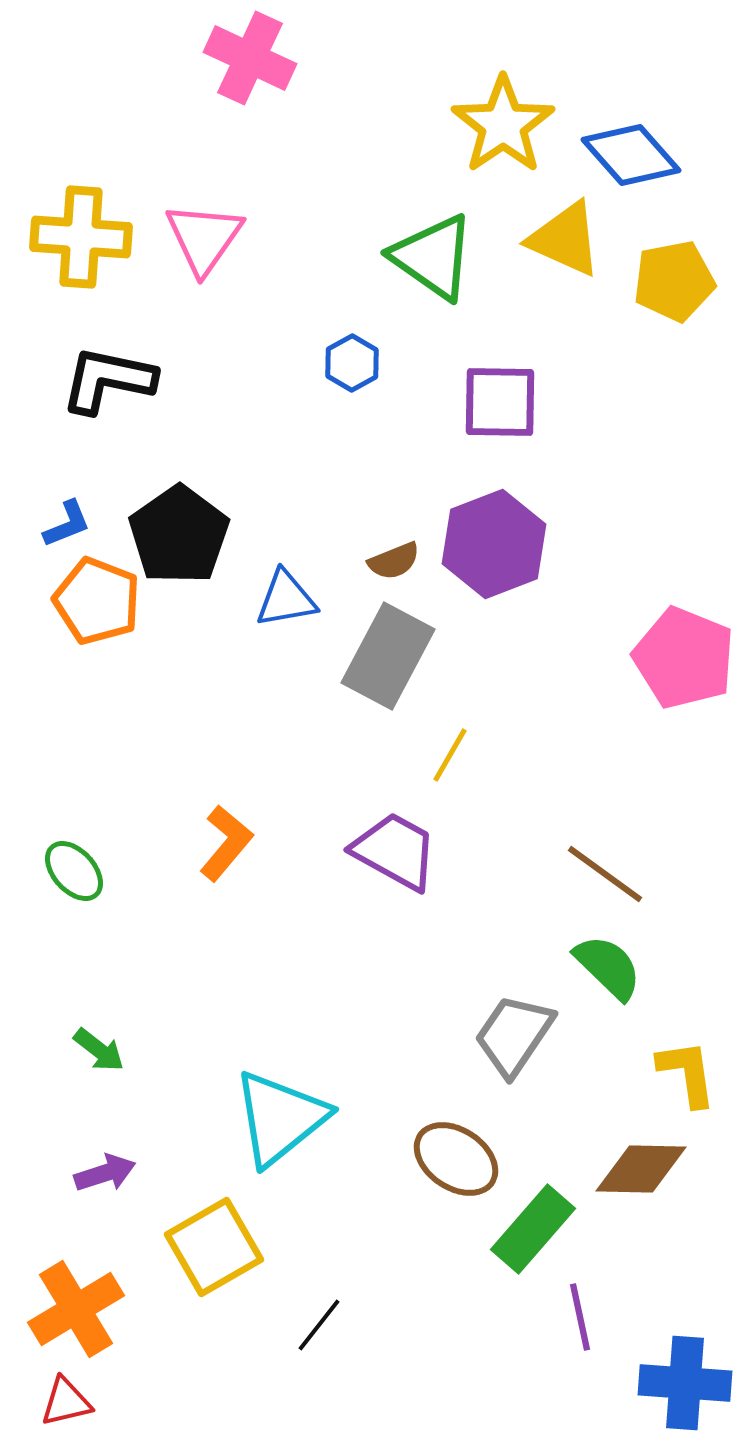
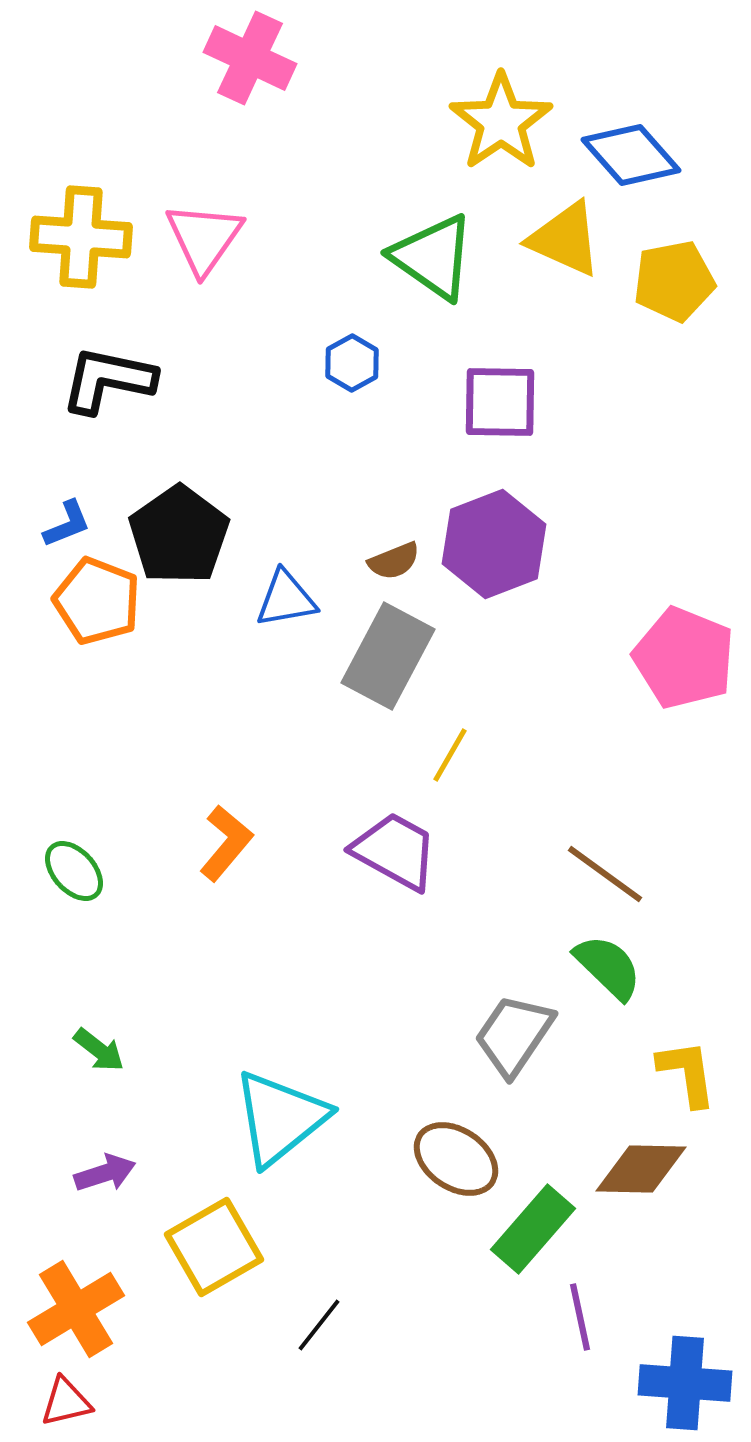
yellow star: moved 2 px left, 3 px up
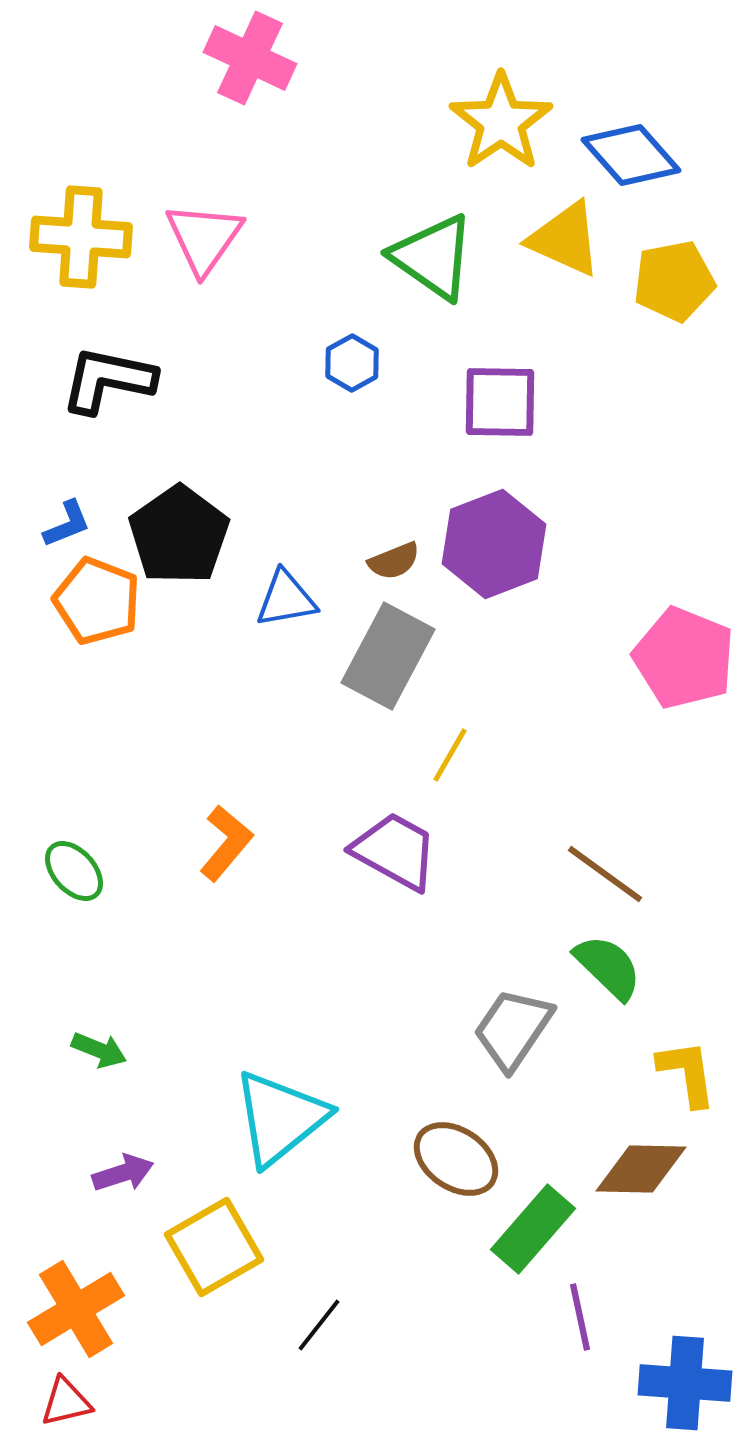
gray trapezoid: moved 1 px left, 6 px up
green arrow: rotated 16 degrees counterclockwise
purple arrow: moved 18 px right
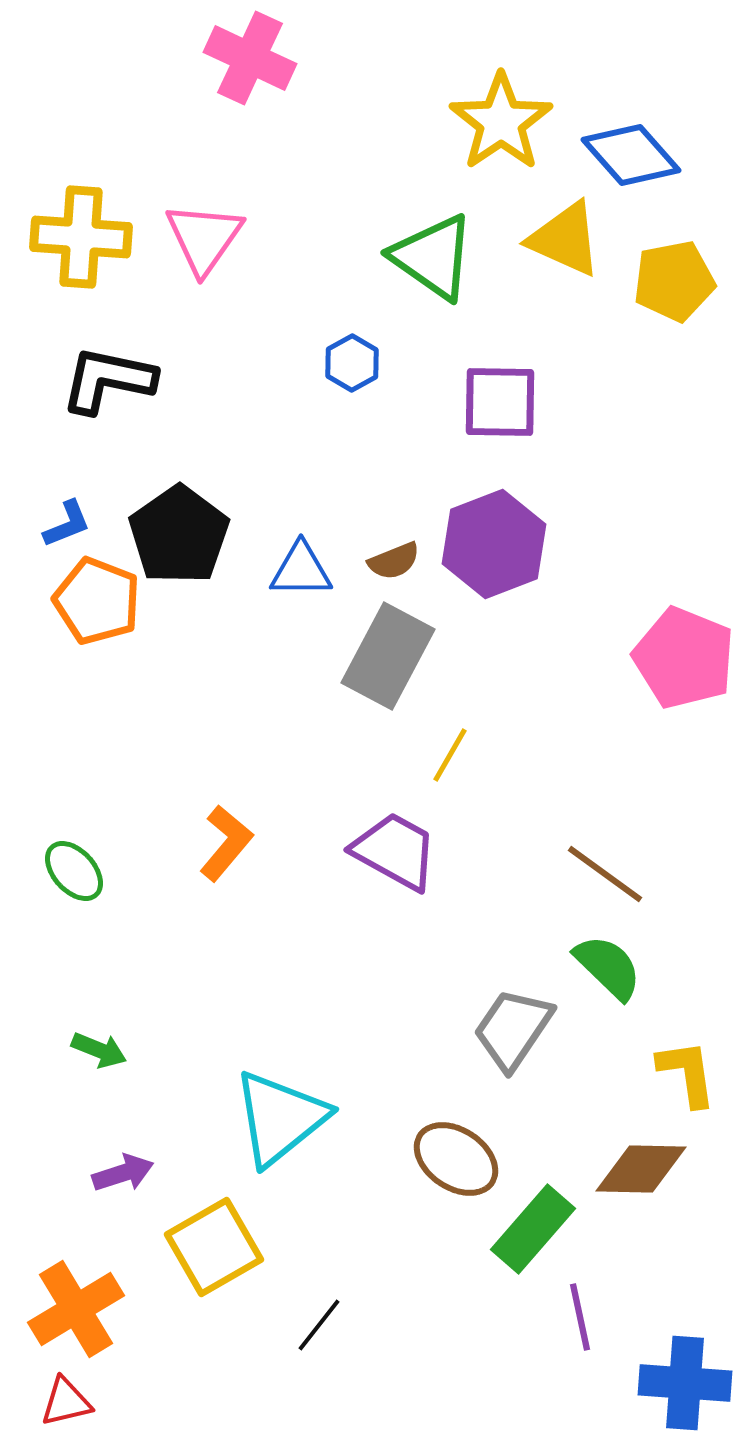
blue triangle: moved 15 px right, 29 px up; rotated 10 degrees clockwise
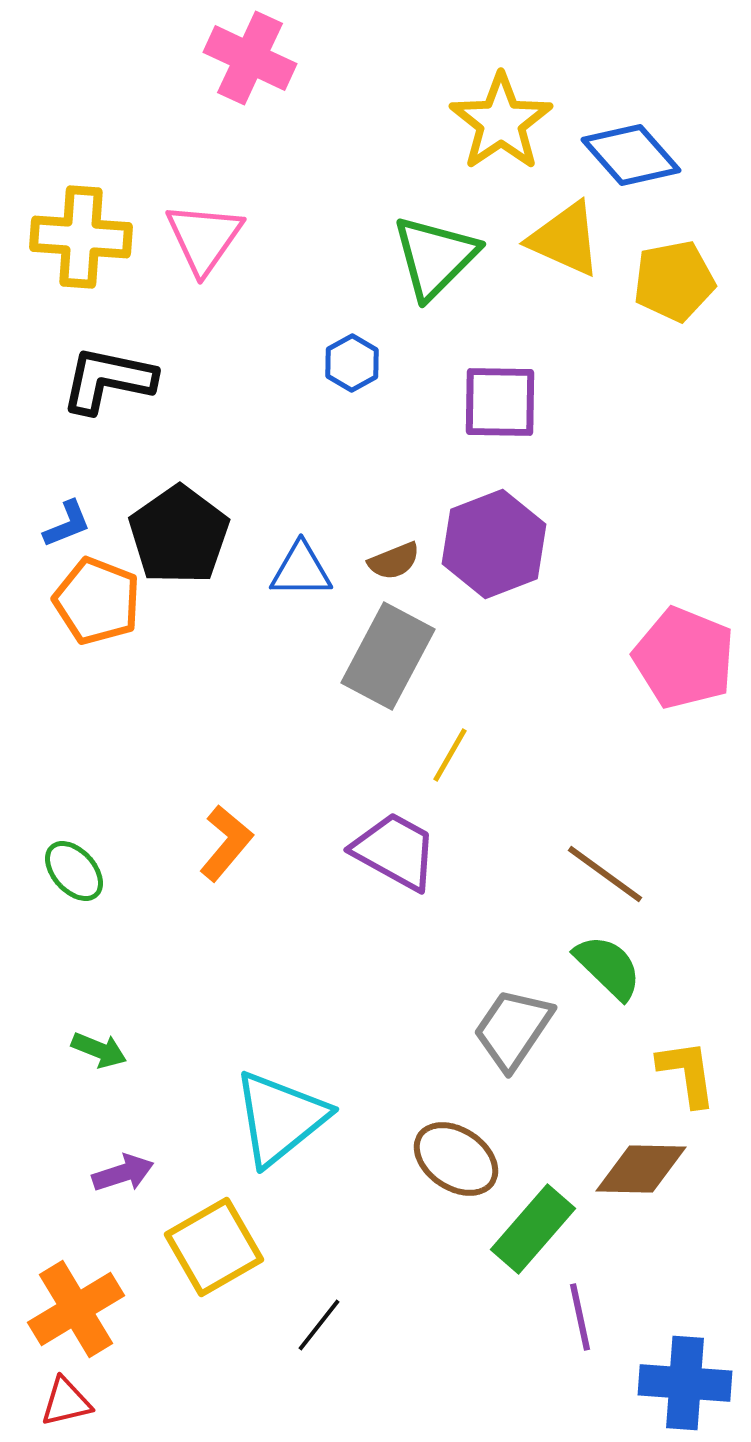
green triangle: moved 2 px right; rotated 40 degrees clockwise
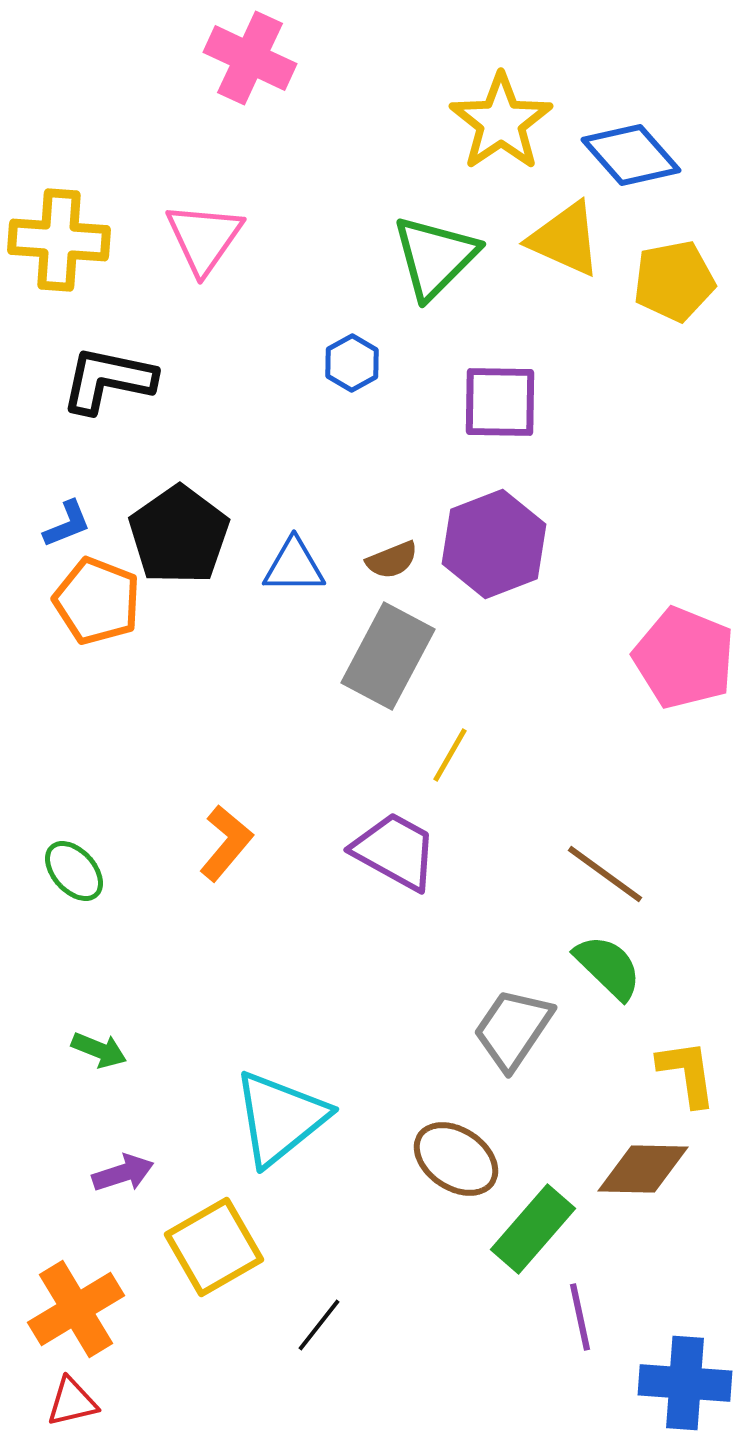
yellow cross: moved 22 px left, 3 px down
brown semicircle: moved 2 px left, 1 px up
blue triangle: moved 7 px left, 4 px up
brown diamond: moved 2 px right
red triangle: moved 6 px right
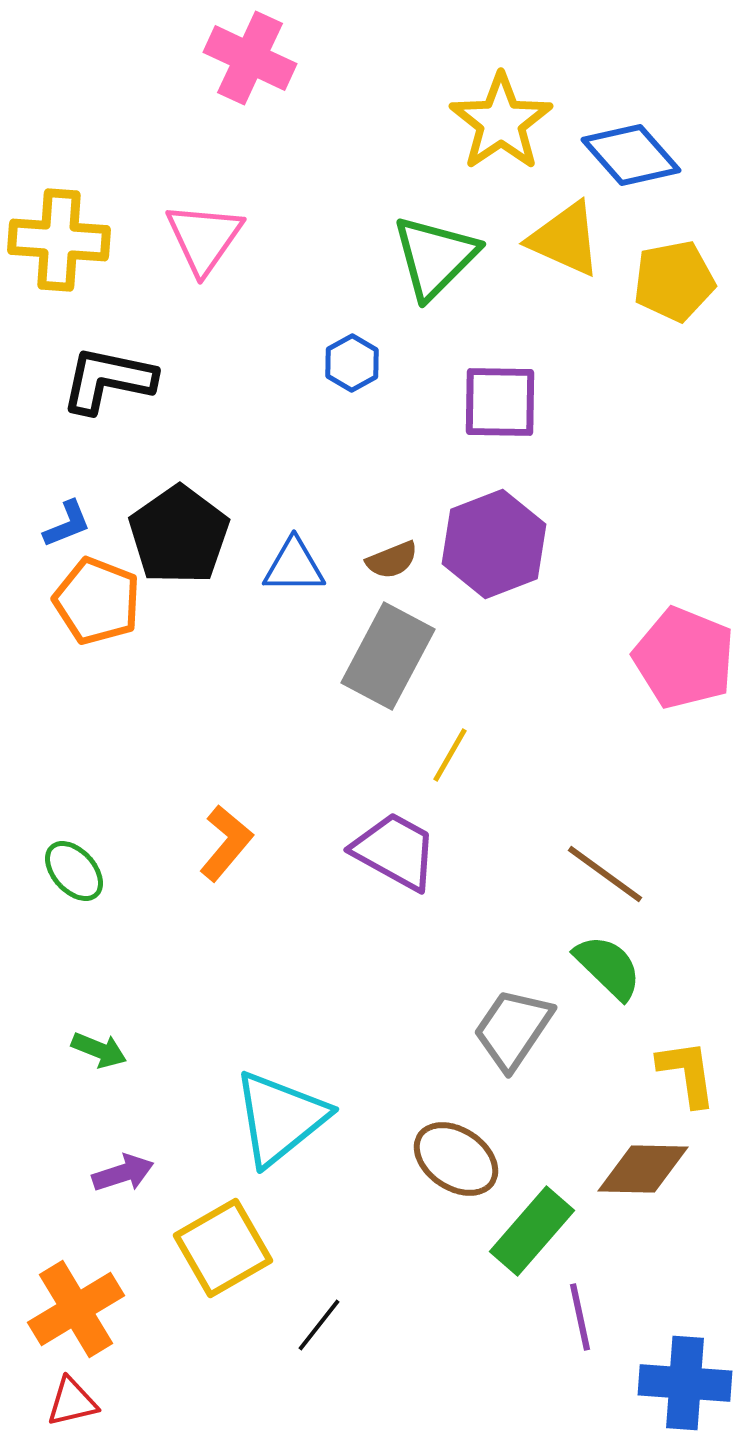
green rectangle: moved 1 px left, 2 px down
yellow square: moved 9 px right, 1 px down
